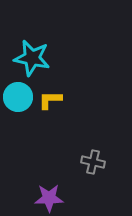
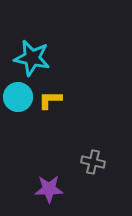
purple star: moved 9 px up
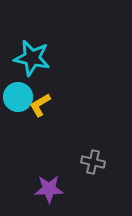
yellow L-shape: moved 10 px left, 5 px down; rotated 30 degrees counterclockwise
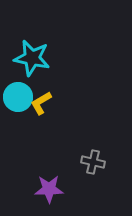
yellow L-shape: moved 1 px right, 2 px up
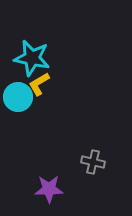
yellow L-shape: moved 2 px left, 19 px up
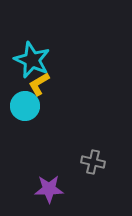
cyan star: moved 2 px down; rotated 12 degrees clockwise
cyan circle: moved 7 px right, 9 px down
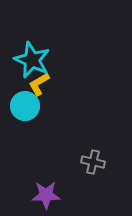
purple star: moved 3 px left, 6 px down
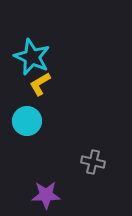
cyan star: moved 3 px up
yellow L-shape: moved 1 px right
cyan circle: moved 2 px right, 15 px down
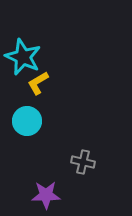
cyan star: moved 9 px left
yellow L-shape: moved 2 px left, 1 px up
gray cross: moved 10 px left
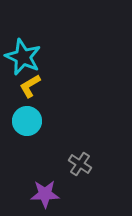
yellow L-shape: moved 8 px left, 3 px down
gray cross: moved 3 px left, 2 px down; rotated 20 degrees clockwise
purple star: moved 1 px left, 1 px up
